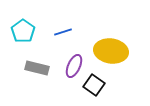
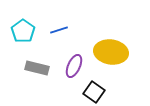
blue line: moved 4 px left, 2 px up
yellow ellipse: moved 1 px down
black square: moved 7 px down
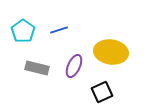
black square: moved 8 px right; rotated 30 degrees clockwise
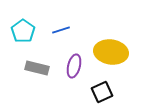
blue line: moved 2 px right
purple ellipse: rotated 10 degrees counterclockwise
